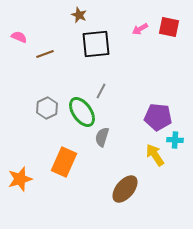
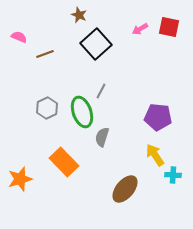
black square: rotated 36 degrees counterclockwise
green ellipse: rotated 16 degrees clockwise
cyan cross: moved 2 px left, 35 px down
orange rectangle: rotated 68 degrees counterclockwise
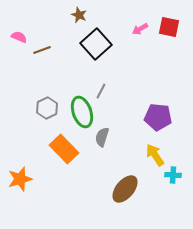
brown line: moved 3 px left, 4 px up
orange rectangle: moved 13 px up
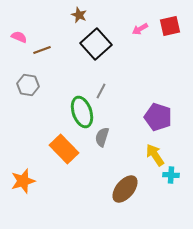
red square: moved 1 px right, 1 px up; rotated 25 degrees counterclockwise
gray hexagon: moved 19 px left, 23 px up; rotated 25 degrees counterclockwise
purple pentagon: rotated 12 degrees clockwise
cyan cross: moved 2 px left
orange star: moved 3 px right, 2 px down
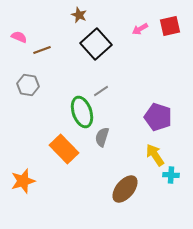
gray line: rotated 28 degrees clockwise
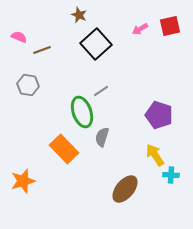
purple pentagon: moved 1 px right, 2 px up
